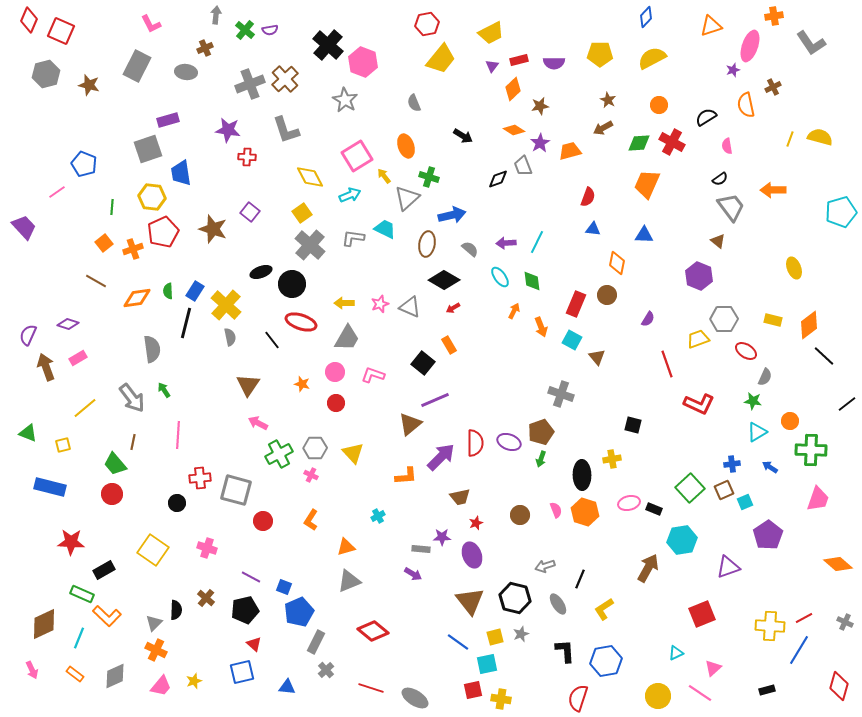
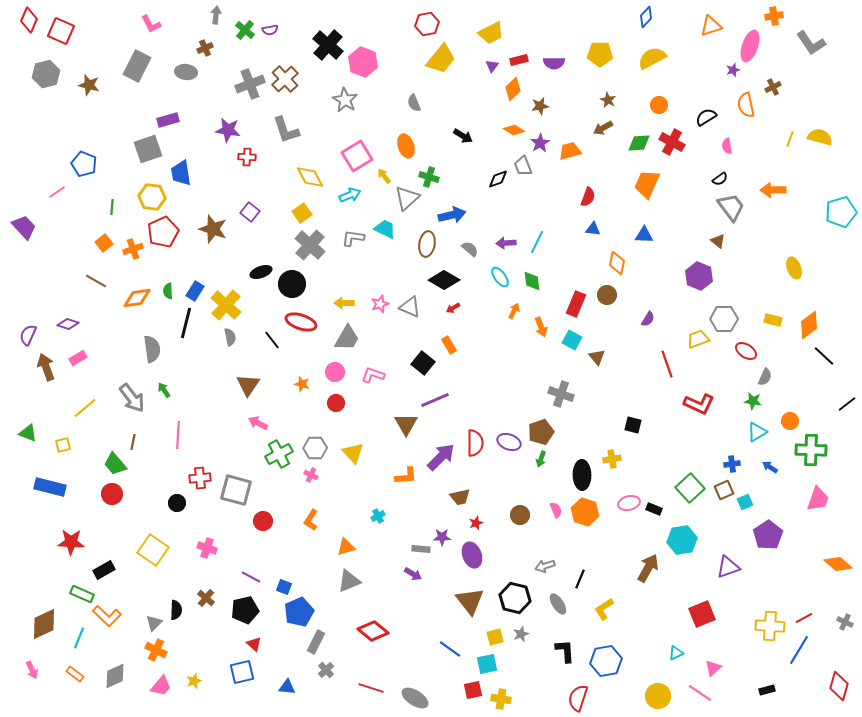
brown triangle at (410, 424): moved 4 px left; rotated 20 degrees counterclockwise
blue line at (458, 642): moved 8 px left, 7 px down
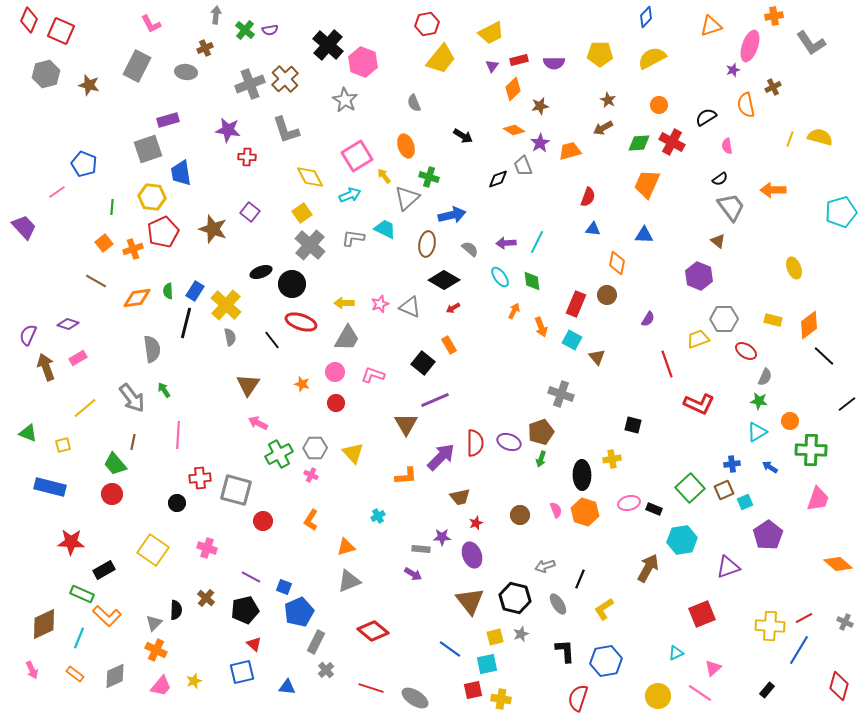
green star at (753, 401): moved 6 px right
black rectangle at (767, 690): rotated 35 degrees counterclockwise
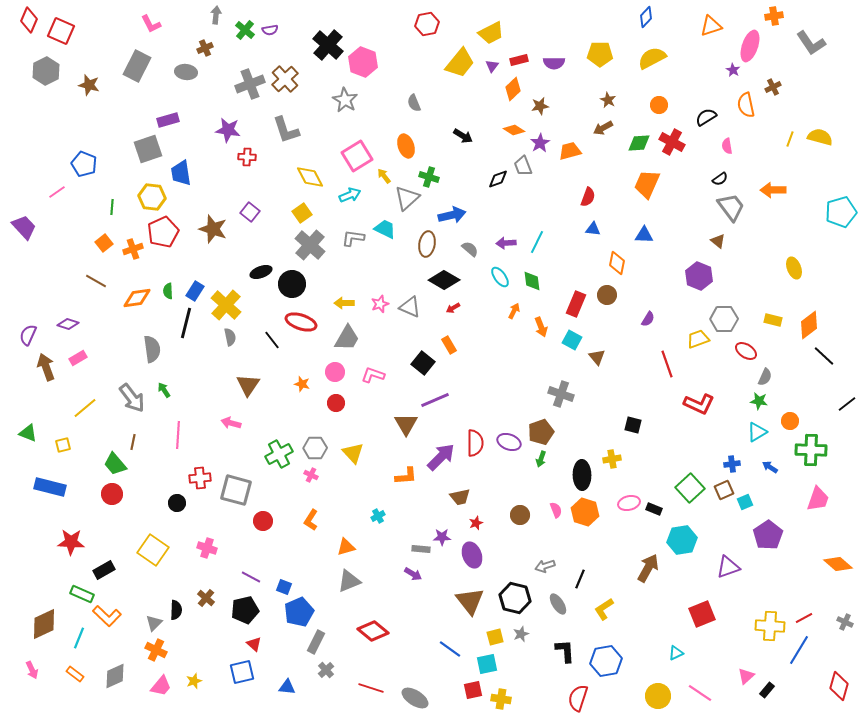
yellow trapezoid at (441, 59): moved 19 px right, 4 px down
purple star at (733, 70): rotated 24 degrees counterclockwise
gray hexagon at (46, 74): moved 3 px up; rotated 12 degrees counterclockwise
pink arrow at (258, 423): moved 27 px left; rotated 12 degrees counterclockwise
pink triangle at (713, 668): moved 33 px right, 8 px down
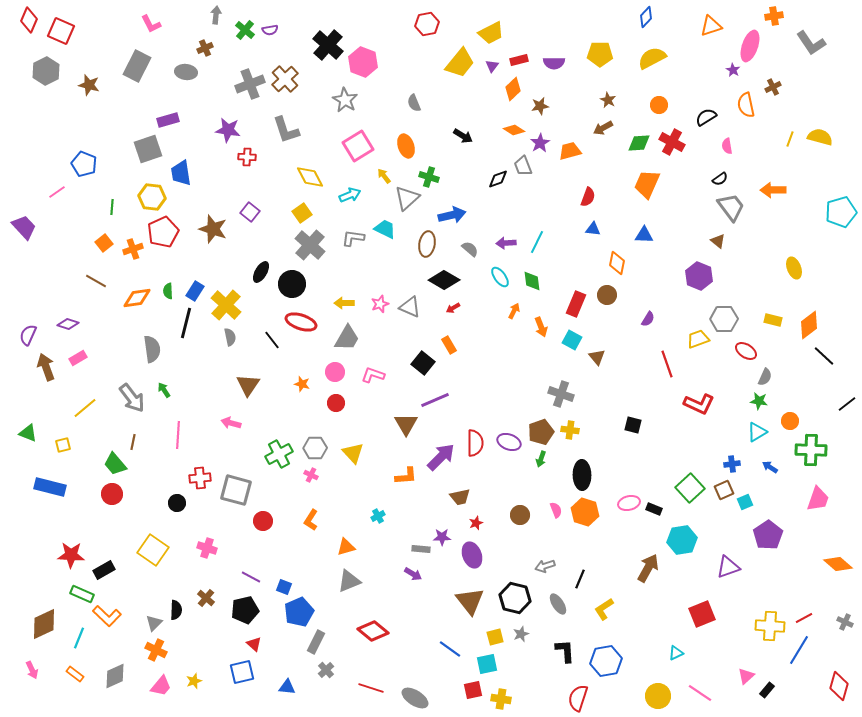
pink square at (357, 156): moved 1 px right, 10 px up
black ellipse at (261, 272): rotated 40 degrees counterclockwise
yellow cross at (612, 459): moved 42 px left, 29 px up; rotated 18 degrees clockwise
red star at (71, 542): moved 13 px down
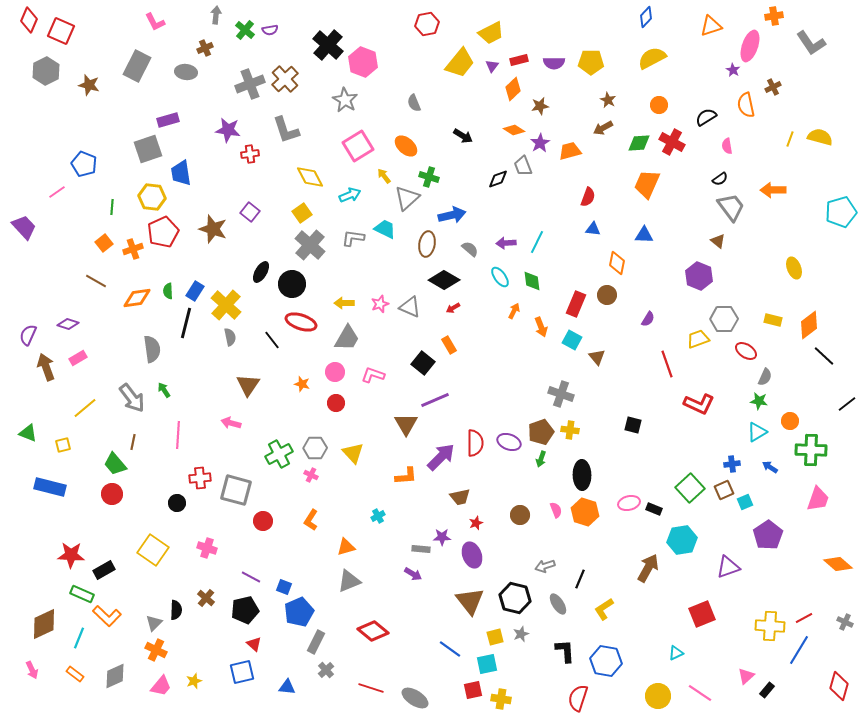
pink L-shape at (151, 24): moved 4 px right, 2 px up
yellow pentagon at (600, 54): moved 9 px left, 8 px down
orange ellipse at (406, 146): rotated 30 degrees counterclockwise
red cross at (247, 157): moved 3 px right, 3 px up; rotated 12 degrees counterclockwise
blue hexagon at (606, 661): rotated 20 degrees clockwise
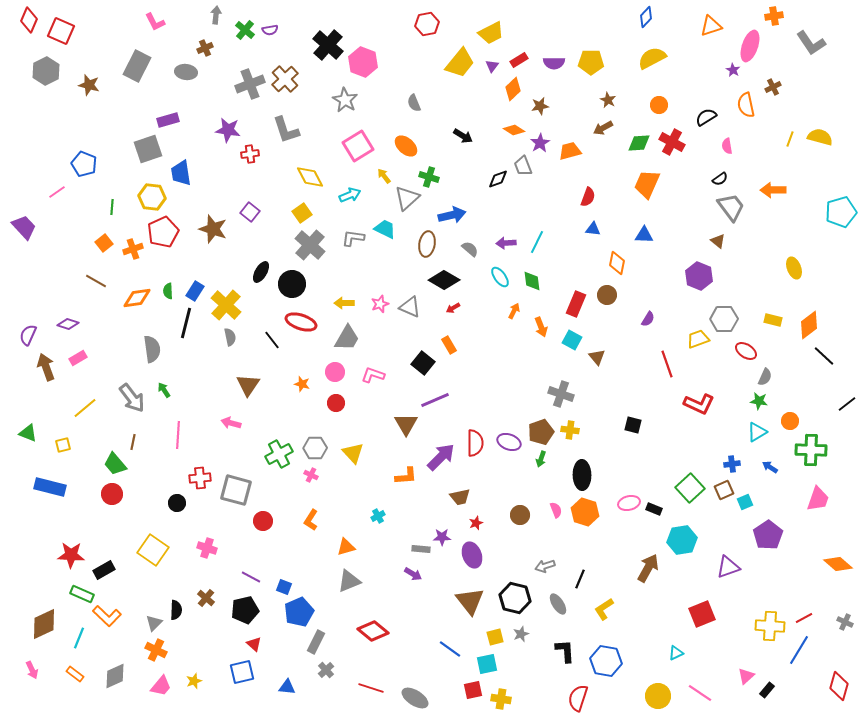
red rectangle at (519, 60): rotated 18 degrees counterclockwise
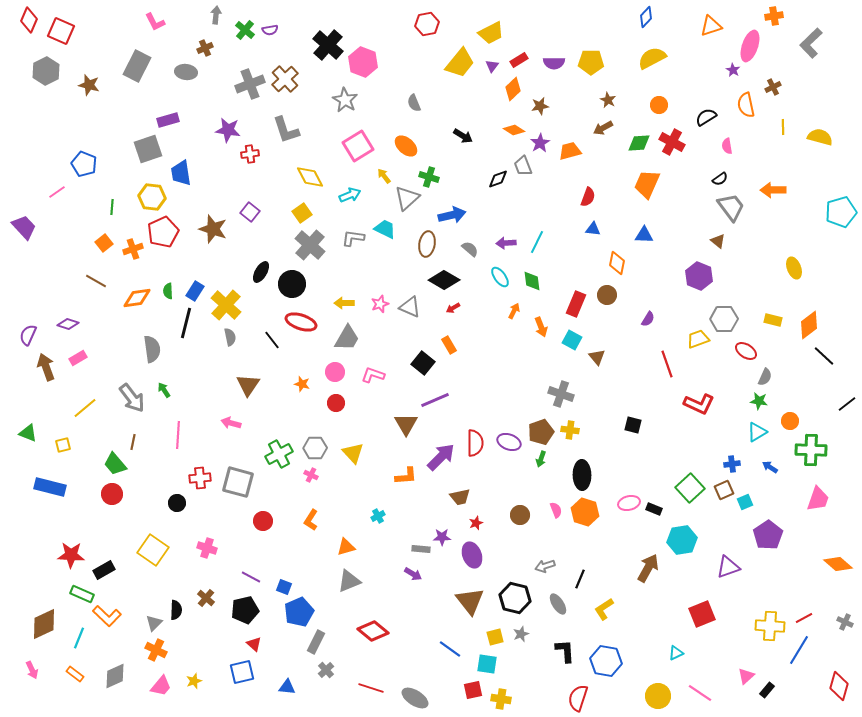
gray L-shape at (811, 43): rotated 80 degrees clockwise
yellow line at (790, 139): moved 7 px left, 12 px up; rotated 21 degrees counterclockwise
gray square at (236, 490): moved 2 px right, 8 px up
cyan square at (487, 664): rotated 20 degrees clockwise
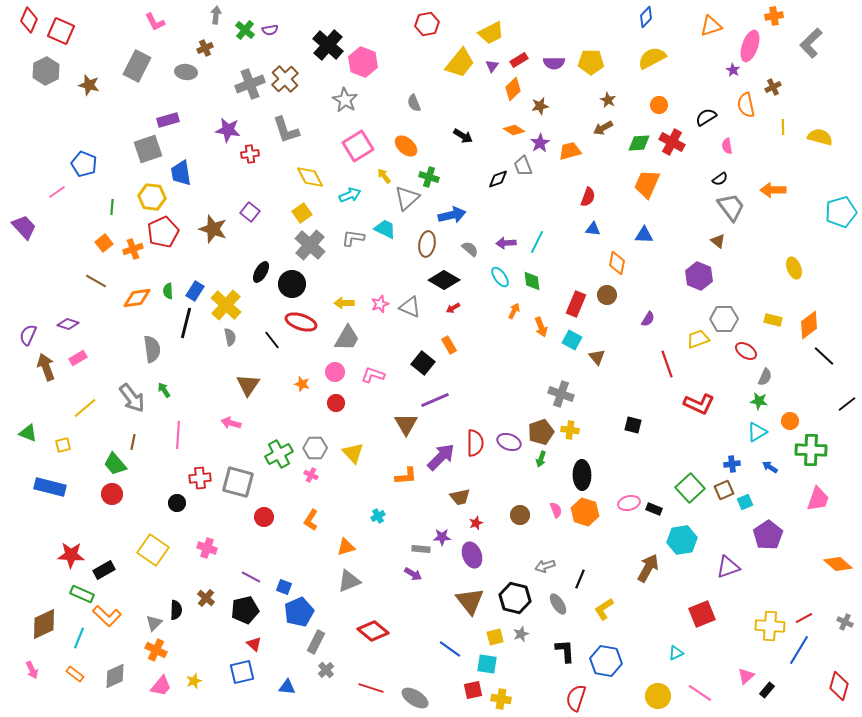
red circle at (263, 521): moved 1 px right, 4 px up
red semicircle at (578, 698): moved 2 px left
